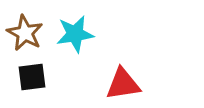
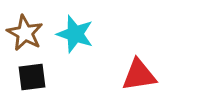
cyan star: rotated 27 degrees clockwise
red triangle: moved 16 px right, 9 px up
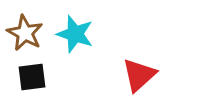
red triangle: rotated 33 degrees counterclockwise
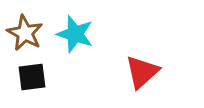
red triangle: moved 3 px right, 3 px up
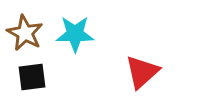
cyan star: rotated 18 degrees counterclockwise
